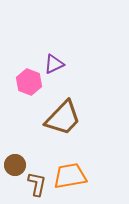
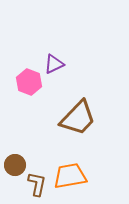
brown trapezoid: moved 15 px right
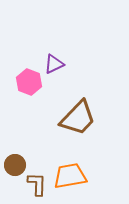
brown L-shape: rotated 10 degrees counterclockwise
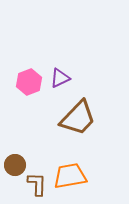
purple triangle: moved 6 px right, 14 px down
pink hexagon: rotated 20 degrees clockwise
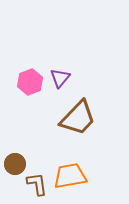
purple triangle: rotated 25 degrees counterclockwise
pink hexagon: moved 1 px right
brown circle: moved 1 px up
brown L-shape: rotated 10 degrees counterclockwise
